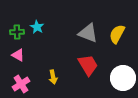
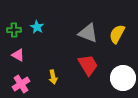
green cross: moved 3 px left, 2 px up
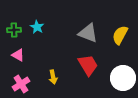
yellow semicircle: moved 3 px right, 1 px down
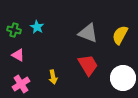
green cross: rotated 16 degrees clockwise
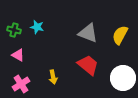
cyan star: rotated 16 degrees counterclockwise
red trapezoid: rotated 20 degrees counterclockwise
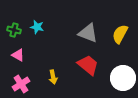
yellow semicircle: moved 1 px up
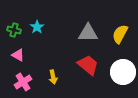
cyan star: rotated 24 degrees clockwise
gray triangle: rotated 20 degrees counterclockwise
white circle: moved 6 px up
pink cross: moved 2 px right, 2 px up
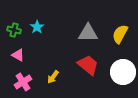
yellow arrow: rotated 48 degrees clockwise
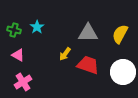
red trapezoid: rotated 20 degrees counterclockwise
yellow arrow: moved 12 px right, 23 px up
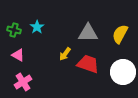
red trapezoid: moved 1 px up
